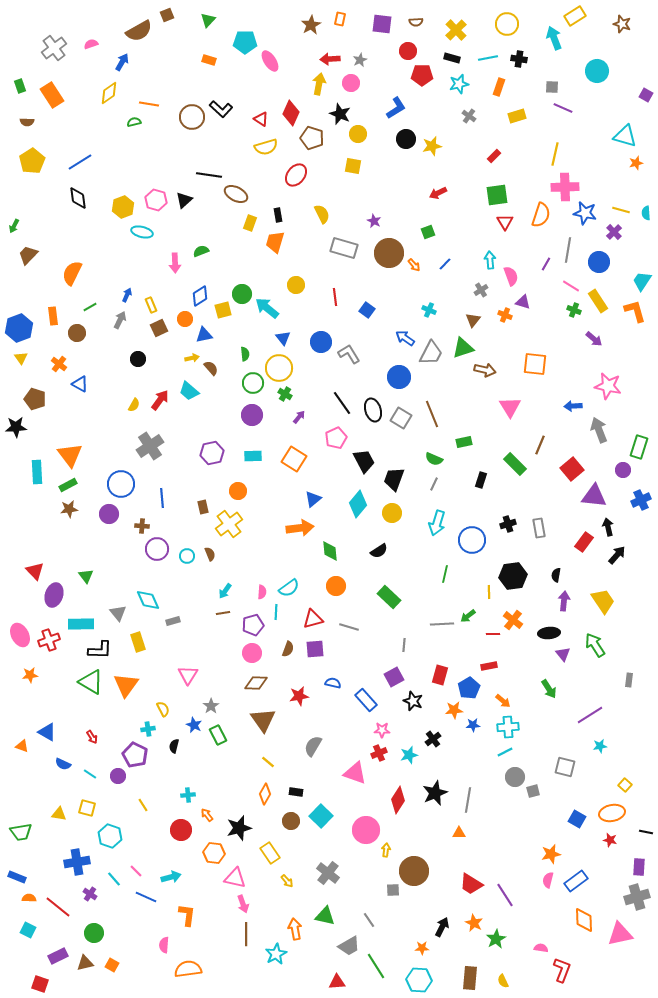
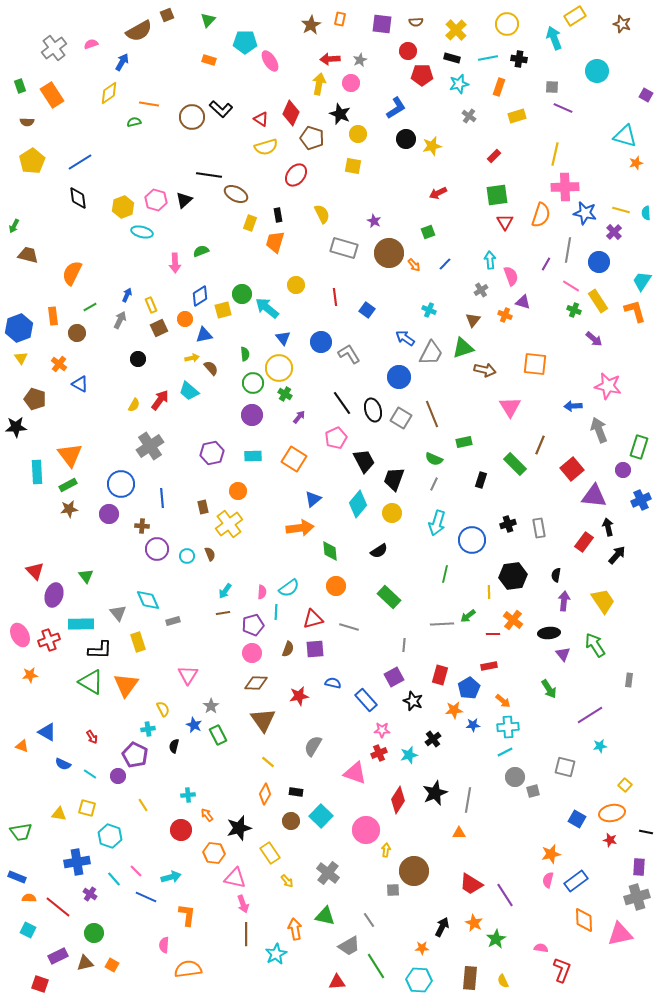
brown trapezoid at (28, 255): rotated 60 degrees clockwise
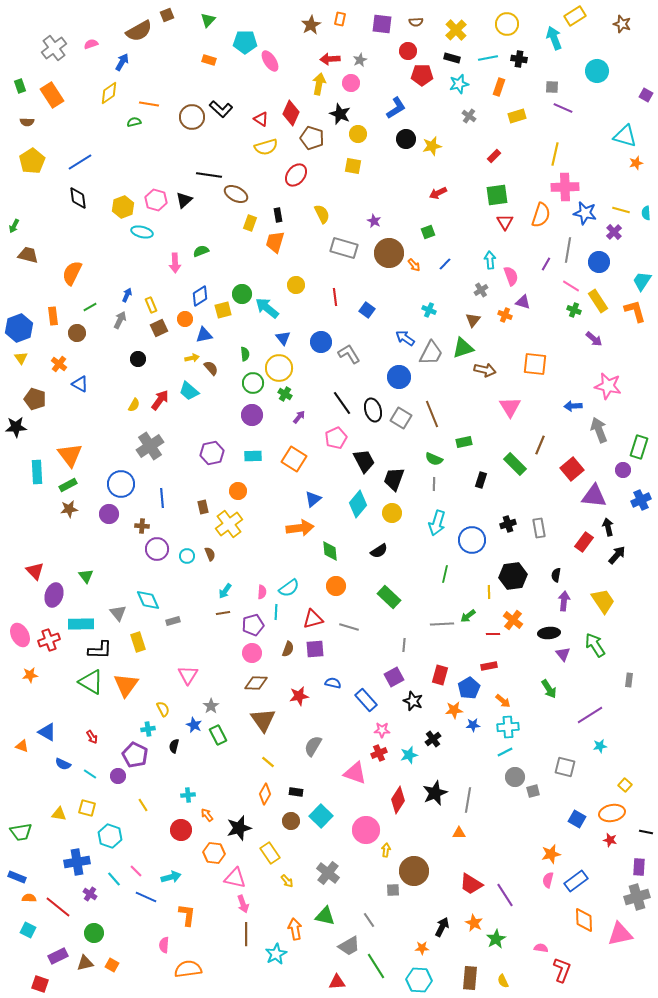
gray line at (434, 484): rotated 24 degrees counterclockwise
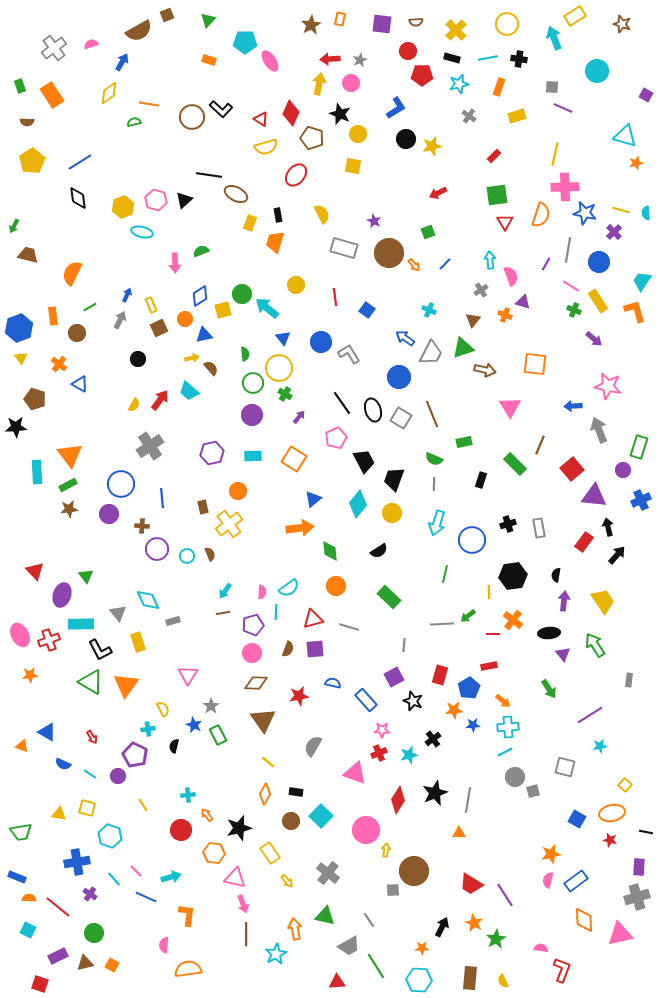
purple ellipse at (54, 595): moved 8 px right
black L-shape at (100, 650): rotated 60 degrees clockwise
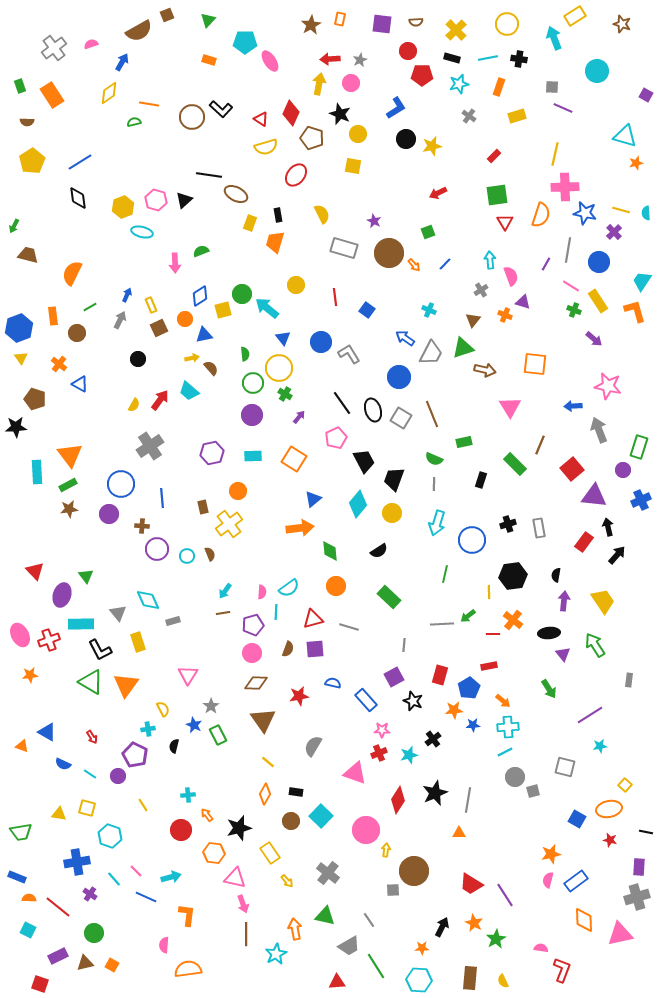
orange ellipse at (612, 813): moved 3 px left, 4 px up
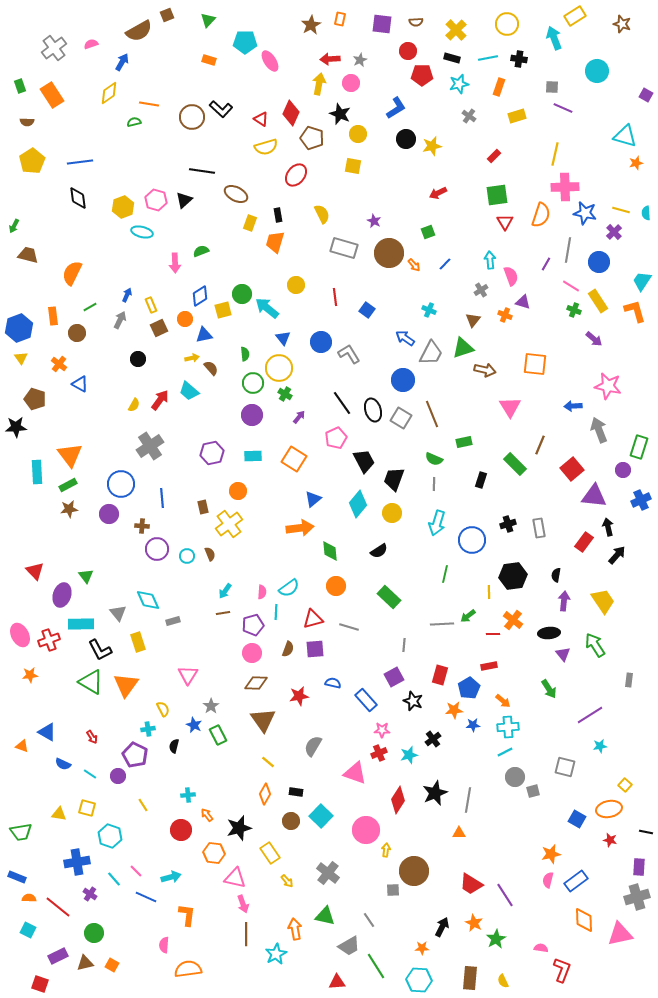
blue line at (80, 162): rotated 25 degrees clockwise
black line at (209, 175): moved 7 px left, 4 px up
blue circle at (399, 377): moved 4 px right, 3 px down
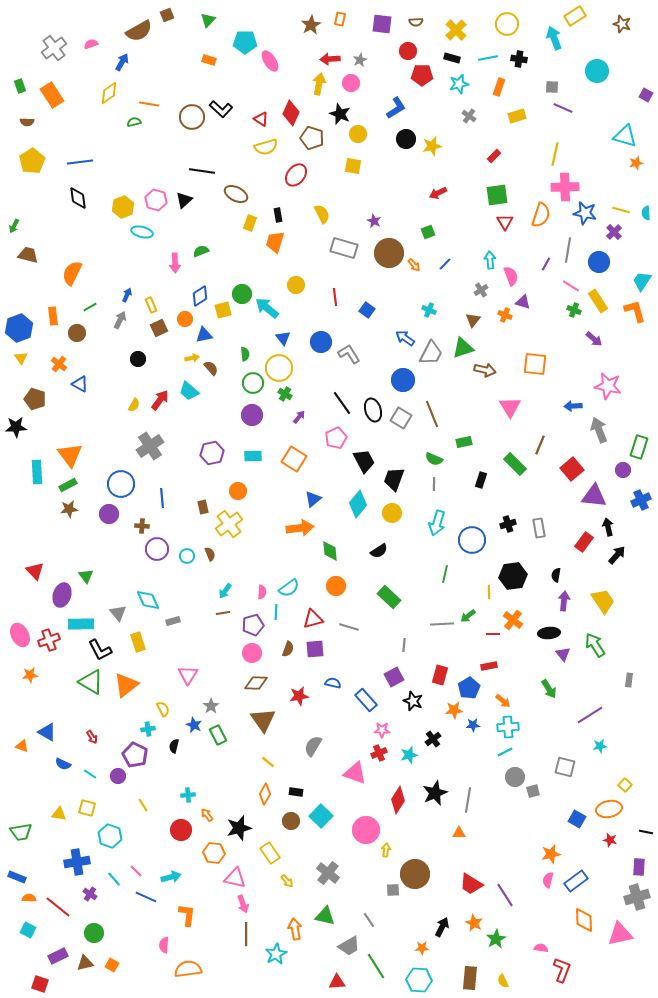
orange triangle at (126, 685): rotated 16 degrees clockwise
brown circle at (414, 871): moved 1 px right, 3 px down
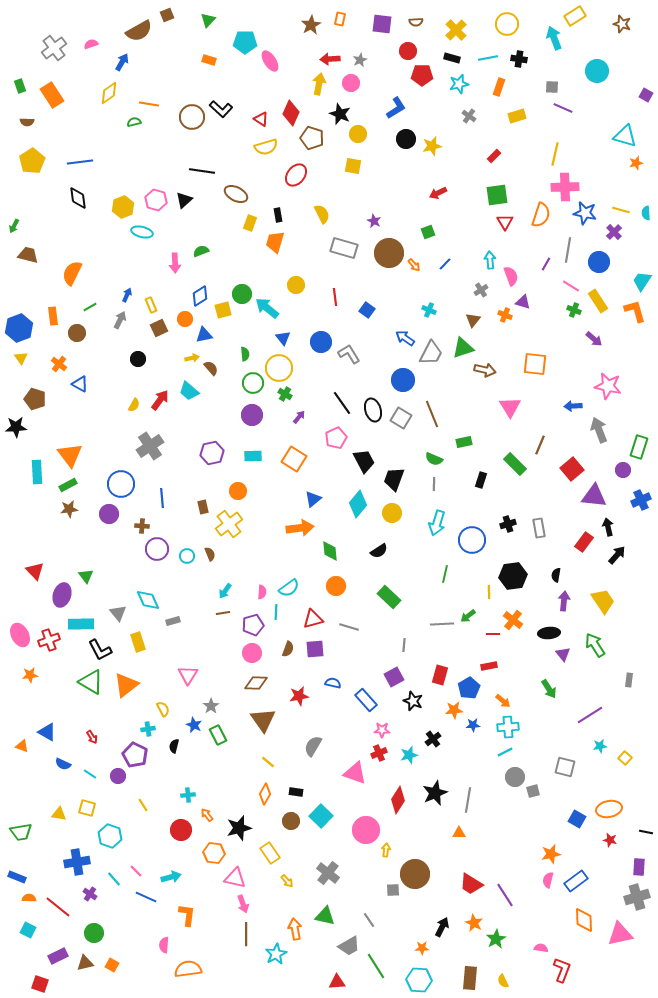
yellow square at (625, 785): moved 27 px up
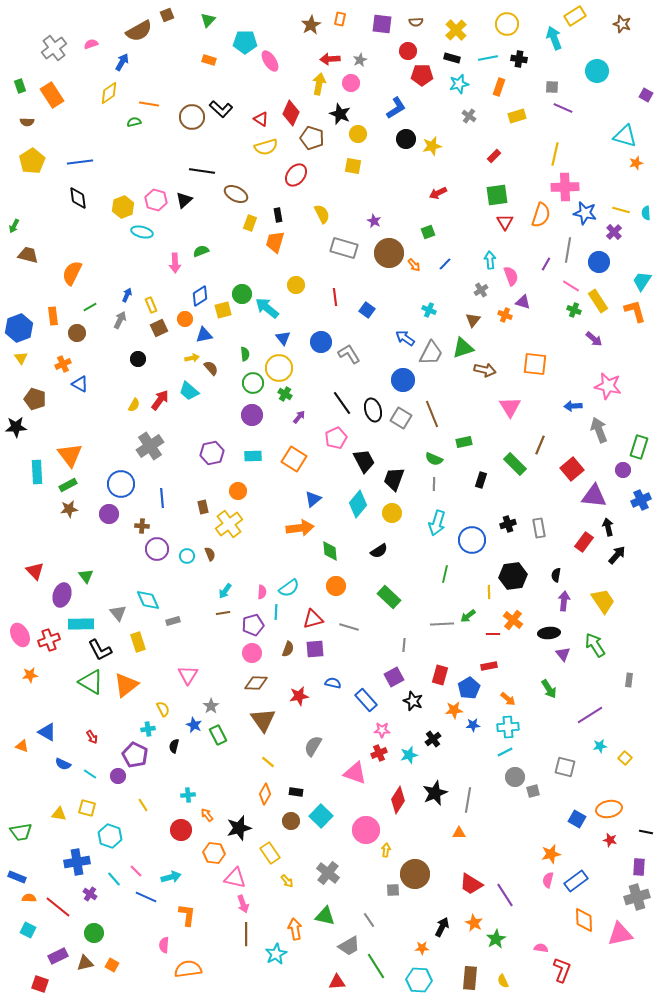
orange cross at (59, 364): moved 4 px right; rotated 28 degrees clockwise
orange arrow at (503, 701): moved 5 px right, 2 px up
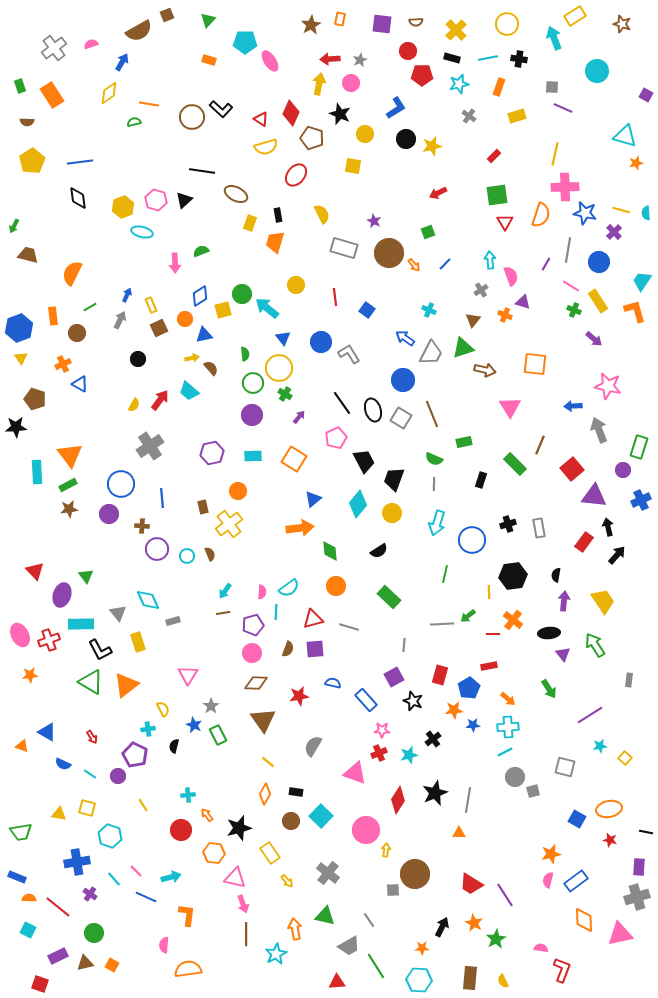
yellow circle at (358, 134): moved 7 px right
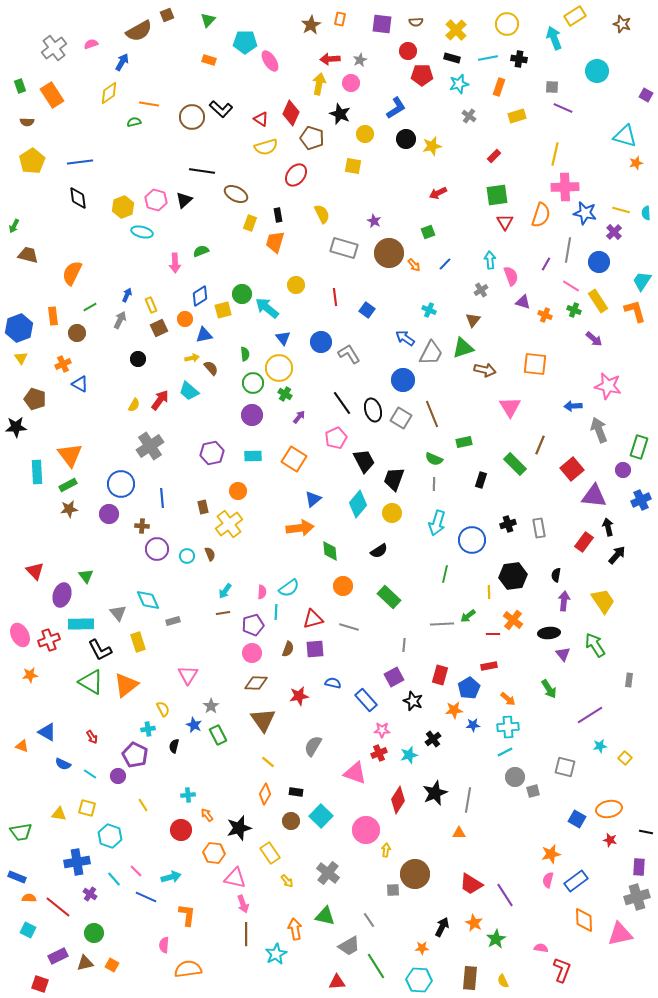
orange cross at (505, 315): moved 40 px right
orange circle at (336, 586): moved 7 px right
